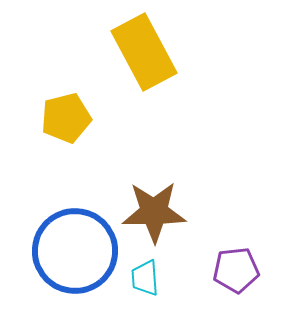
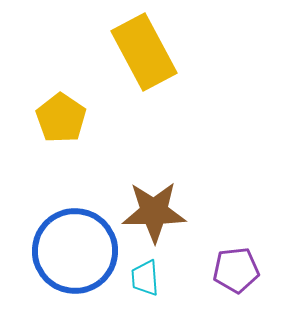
yellow pentagon: moved 5 px left; rotated 24 degrees counterclockwise
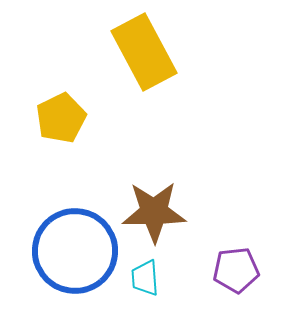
yellow pentagon: rotated 12 degrees clockwise
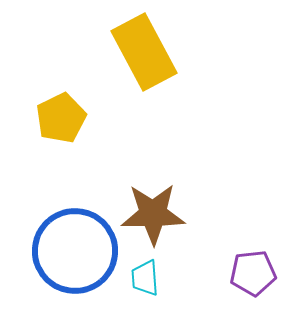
brown star: moved 1 px left, 2 px down
purple pentagon: moved 17 px right, 3 px down
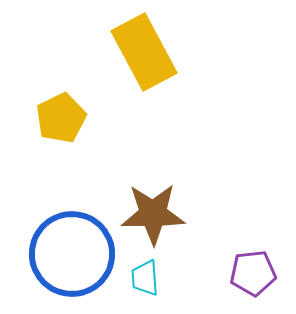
blue circle: moved 3 px left, 3 px down
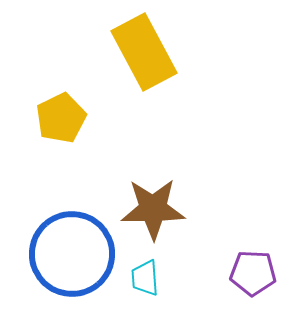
brown star: moved 5 px up
purple pentagon: rotated 9 degrees clockwise
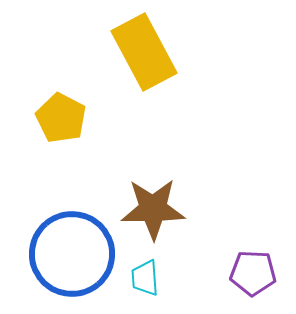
yellow pentagon: rotated 18 degrees counterclockwise
